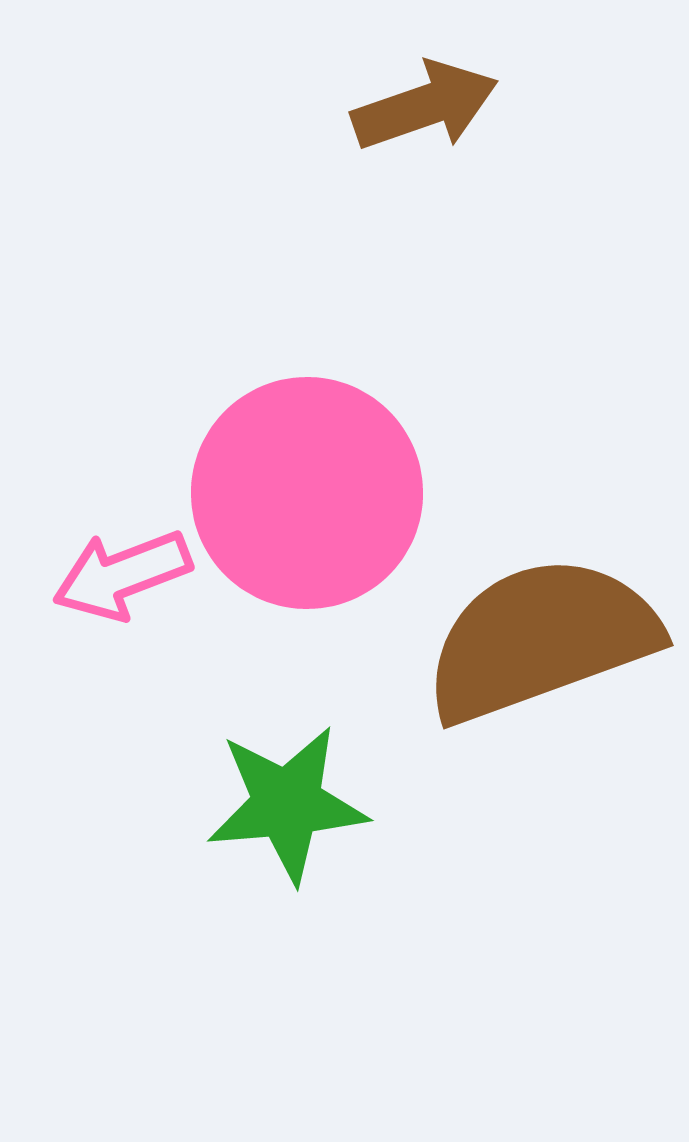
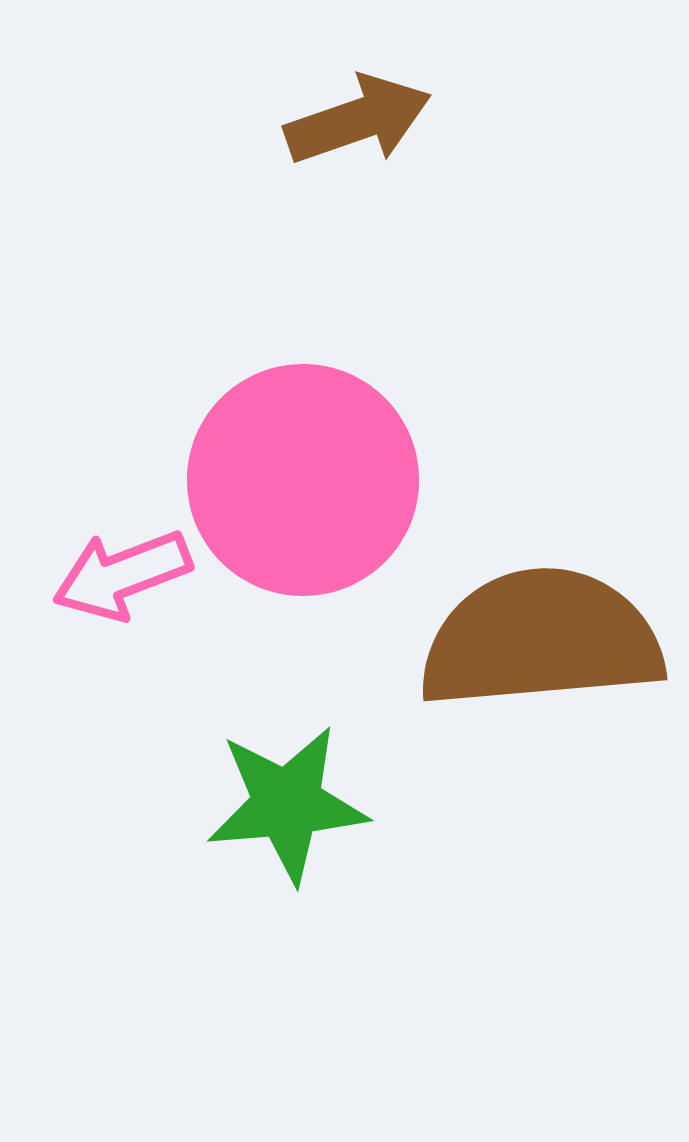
brown arrow: moved 67 px left, 14 px down
pink circle: moved 4 px left, 13 px up
brown semicircle: rotated 15 degrees clockwise
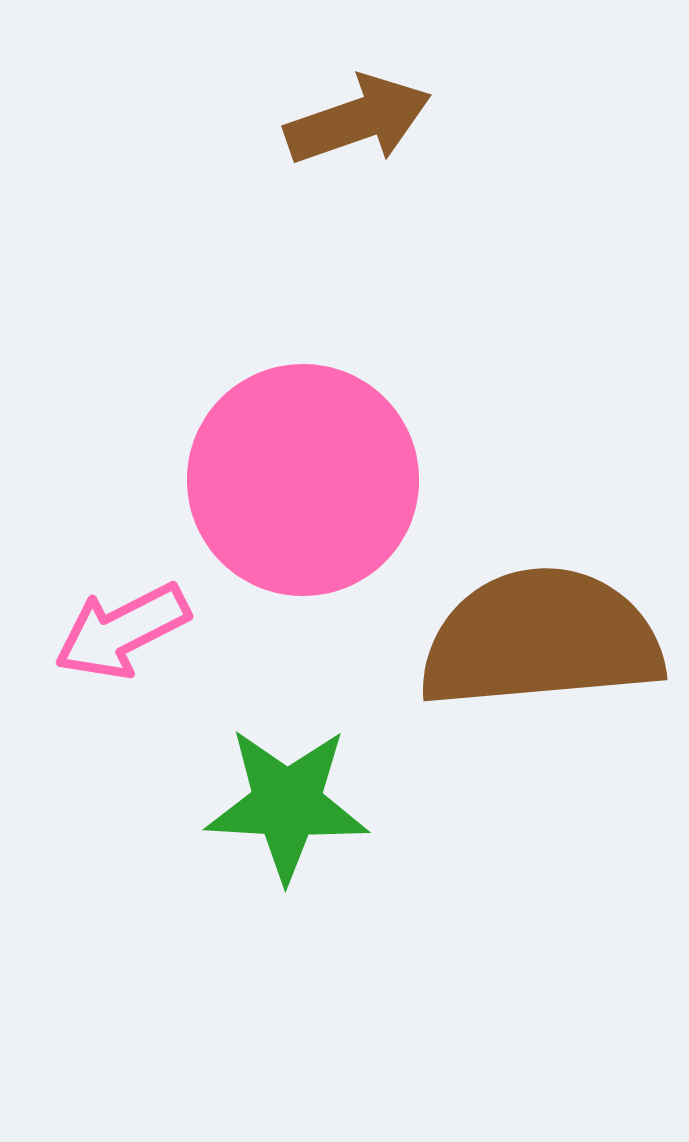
pink arrow: moved 56 px down; rotated 6 degrees counterclockwise
green star: rotated 8 degrees clockwise
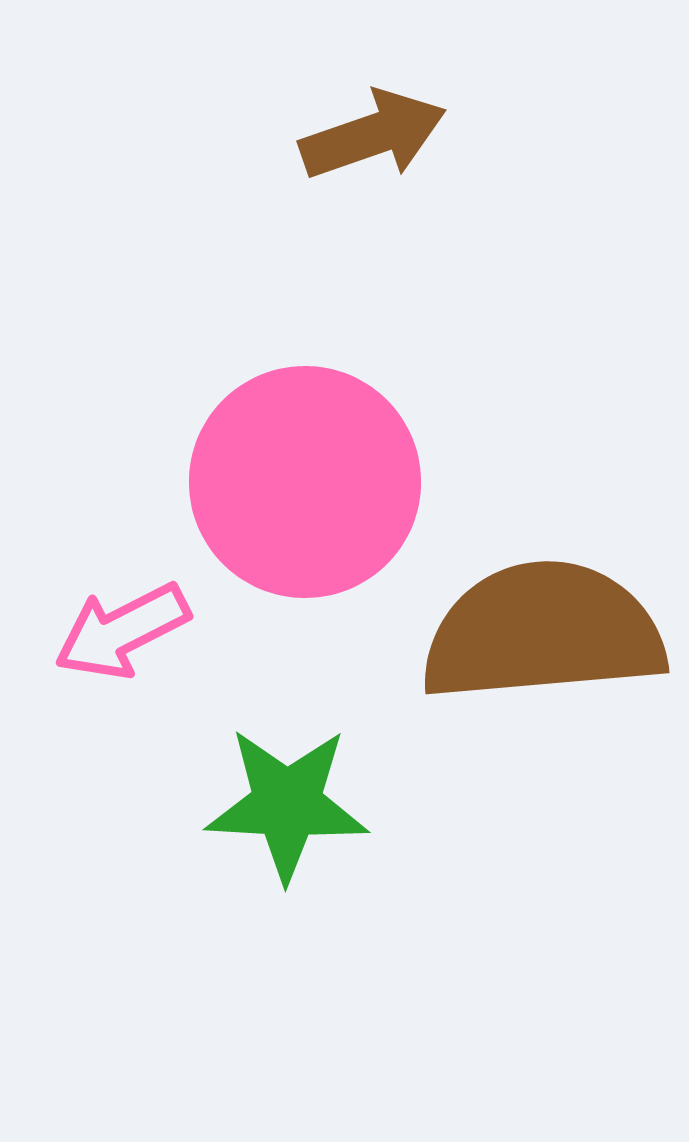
brown arrow: moved 15 px right, 15 px down
pink circle: moved 2 px right, 2 px down
brown semicircle: moved 2 px right, 7 px up
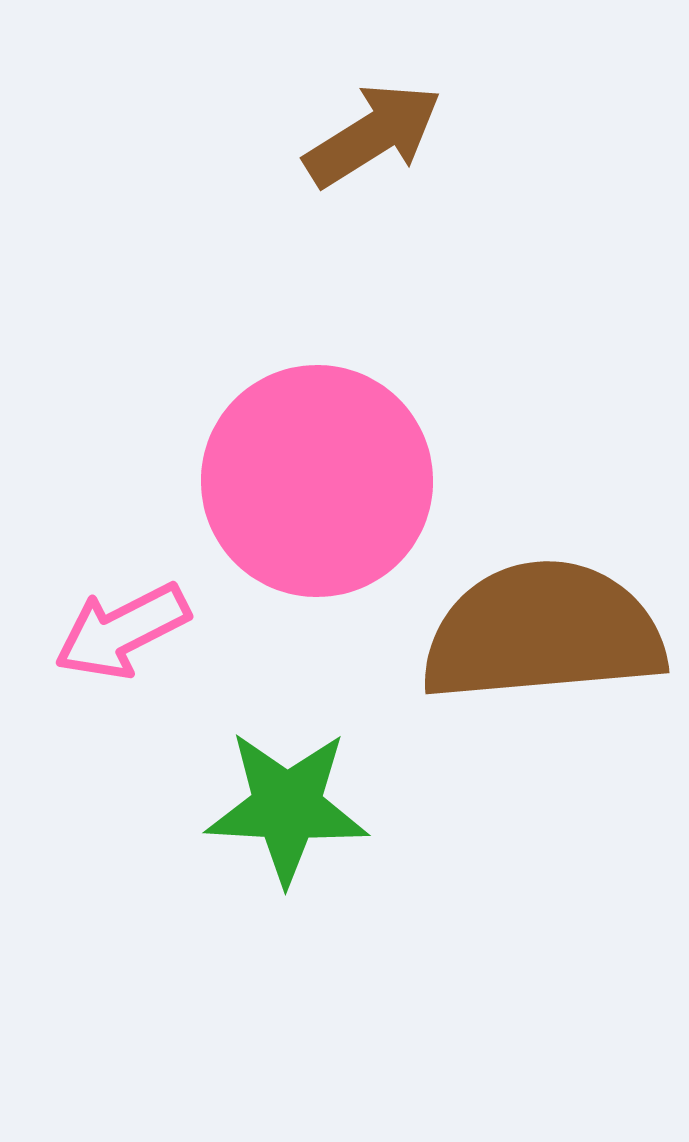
brown arrow: rotated 13 degrees counterclockwise
pink circle: moved 12 px right, 1 px up
green star: moved 3 px down
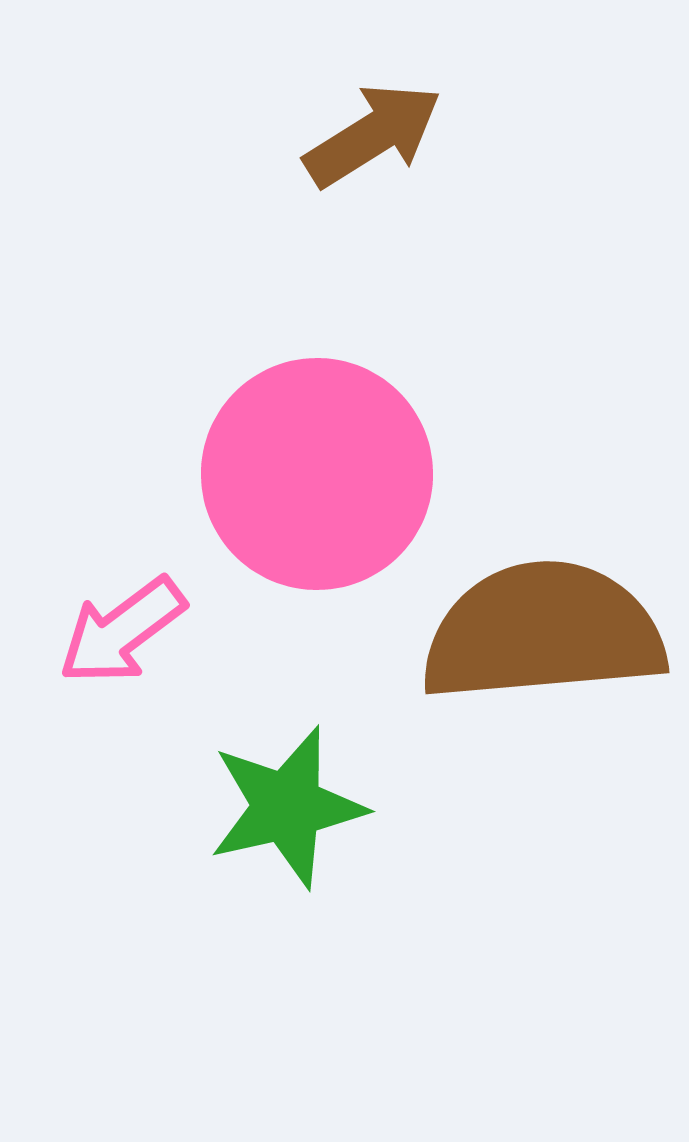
pink circle: moved 7 px up
pink arrow: rotated 10 degrees counterclockwise
green star: rotated 16 degrees counterclockwise
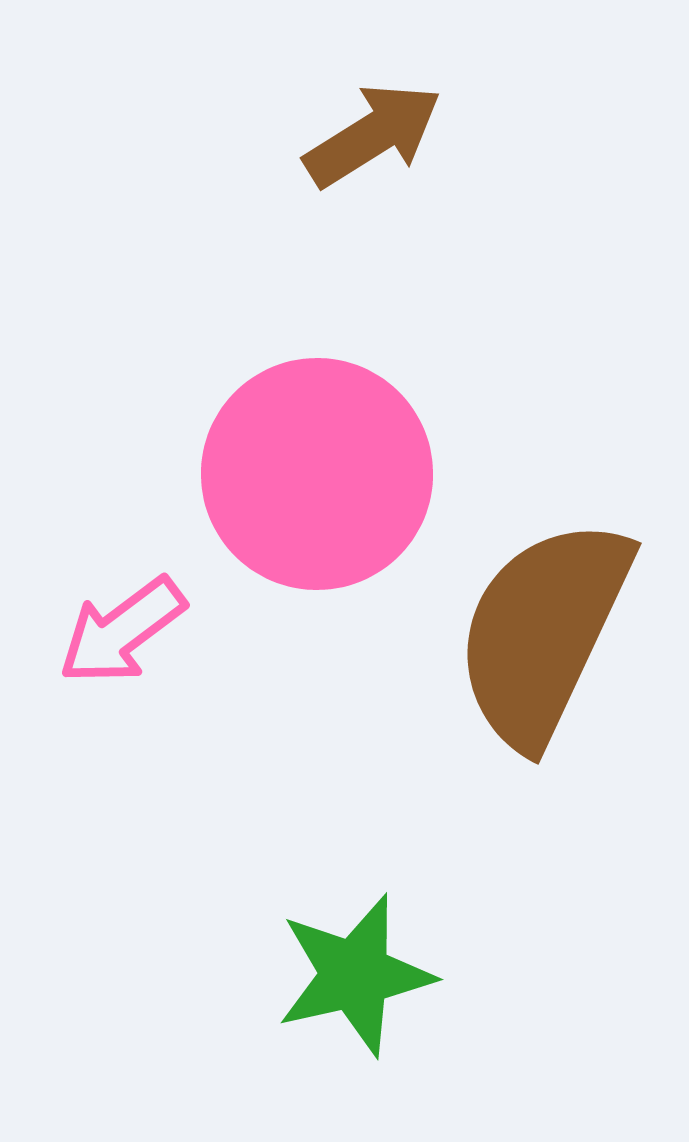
brown semicircle: rotated 60 degrees counterclockwise
green star: moved 68 px right, 168 px down
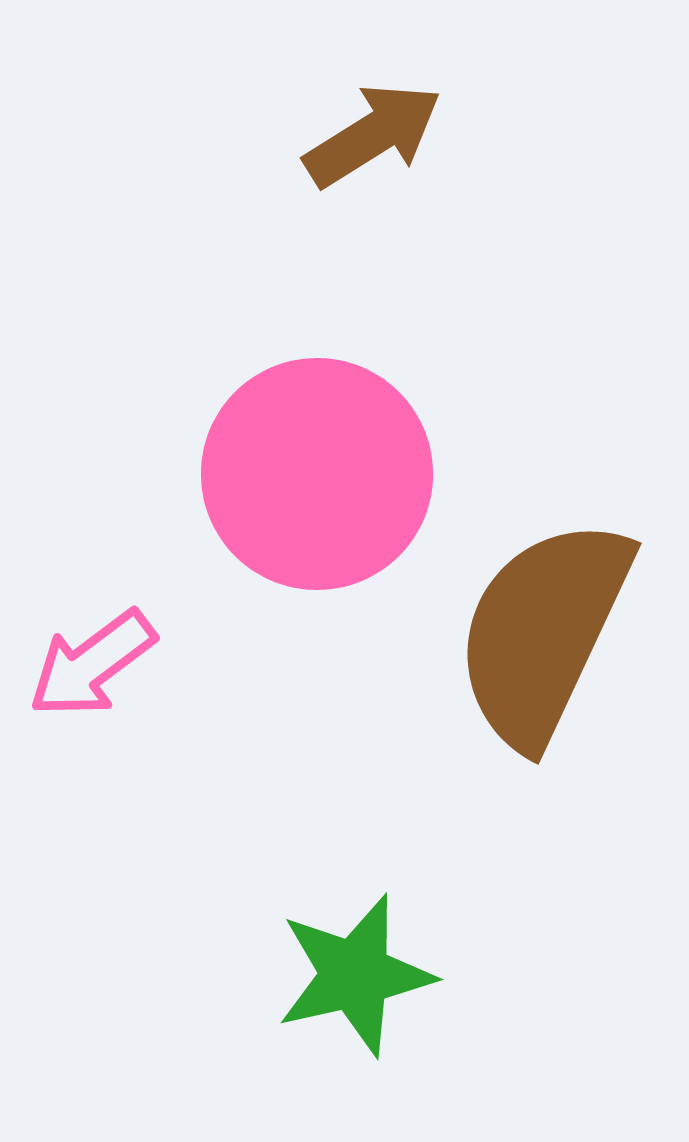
pink arrow: moved 30 px left, 33 px down
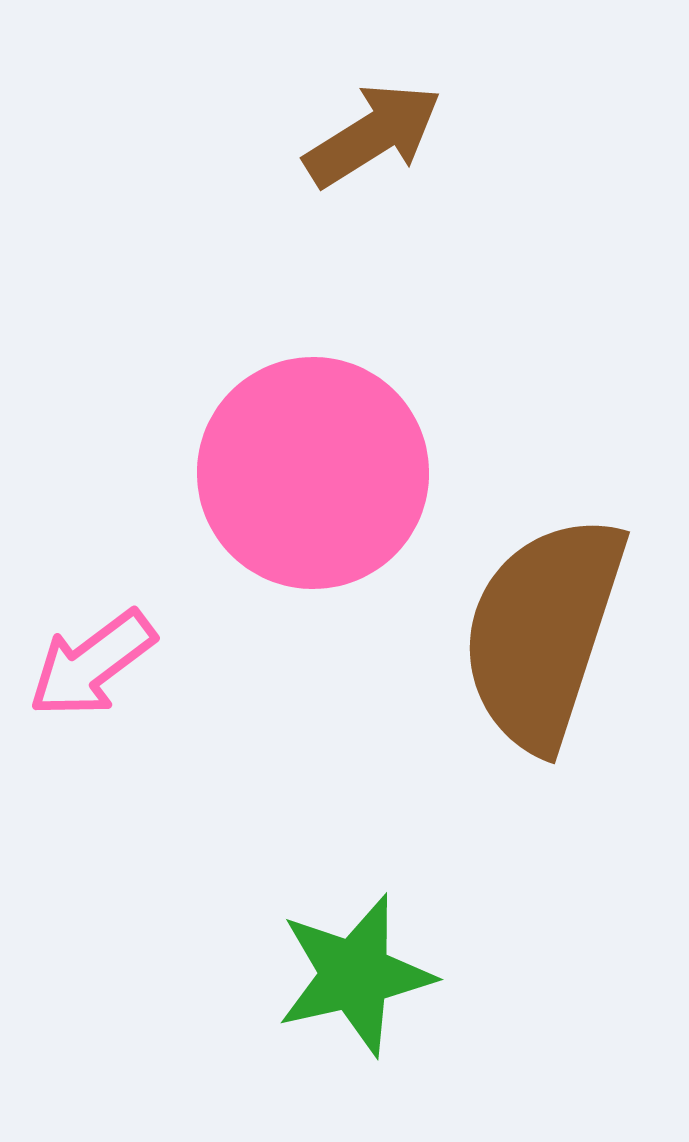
pink circle: moved 4 px left, 1 px up
brown semicircle: rotated 7 degrees counterclockwise
